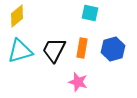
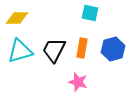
yellow diamond: moved 2 px down; rotated 40 degrees clockwise
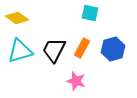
yellow diamond: rotated 35 degrees clockwise
orange rectangle: rotated 18 degrees clockwise
pink star: moved 2 px left, 1 px up
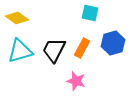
blue hexagon: moved 6 px up
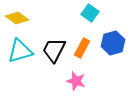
cyan square: rotated 24 degrees clockwise
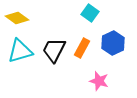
blue hexagon: rotated 10 degrees counterclockwise
pink star: moved 23 px right
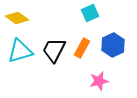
cyan square: rotated 30 degrees clockwise
blue hexagon: moved 2 px down
pink star: rotated 30 degrees counterclockwise
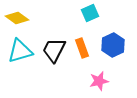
orange rectangle: rotated 48 degrees counterclockwise
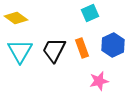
yellow diamond: moved 1 px left
cyan triangle: rotated 44 degrees counterclockwise
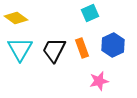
cyan triangle: moved 2 px up
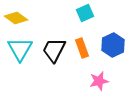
cyan square: moved 5 px left
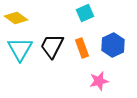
black trapezoid: moved 2 px left, 4 px up
